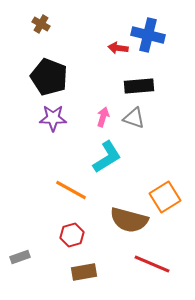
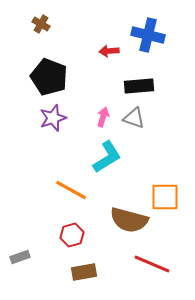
red arrow: moved 9 px left, 3 px down; rotated 12 degrees counterclockwise
purple star: rotated 20 degrees counterclockwise
orange square: rotated 32 degrees clockwise
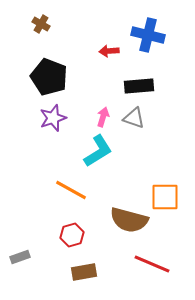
cyan L-shape: moved 9 px left, 6 px up
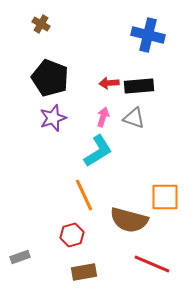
red arrow: moved 32 px down
black pentagon: moved 1 px right, 1 px down
orange line: moved 13 px right, 5 px down; rotated 36 degrees clockwise
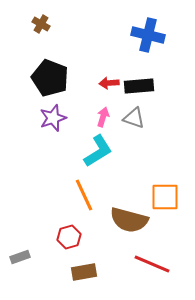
red hexagon: moved 3 px left, 2 px down
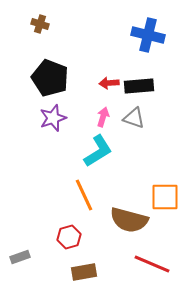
brown cross: moved 1 px left; rotated 12 degrees counterclockwise
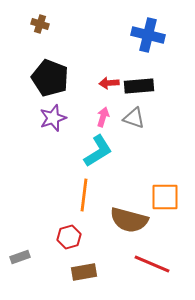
orange line: rotated 32 degrees clockwise
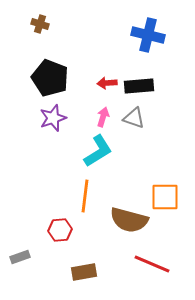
red arrow: moved 2 px left
orange line: moved 1 px right, 1 px down
red hexagon: moved 9 px left, 7 px up; rotated 10 degrees clockwise
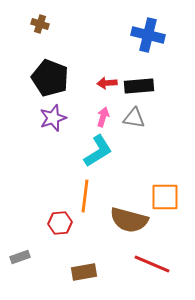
gray triangle: rotated 10 degrees counterclockwise
red hexagon: moved 7 px up
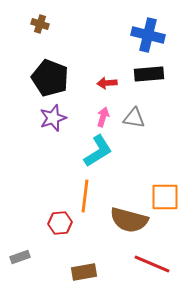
black rectangle: moved 10 px right, 12 px up
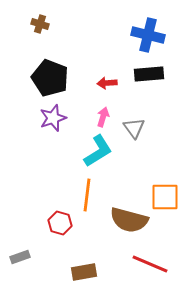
gray triangle: moved 10 px down; rotated 45 degrees clockwise
orange line: moved 2 px right, 1 px up
red hexagon: rotated 20 degrees clockwise
red line: moved 2 px left
